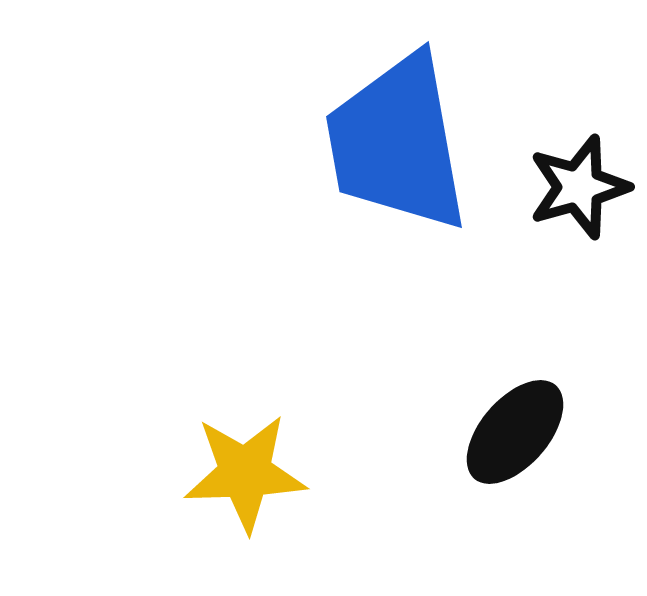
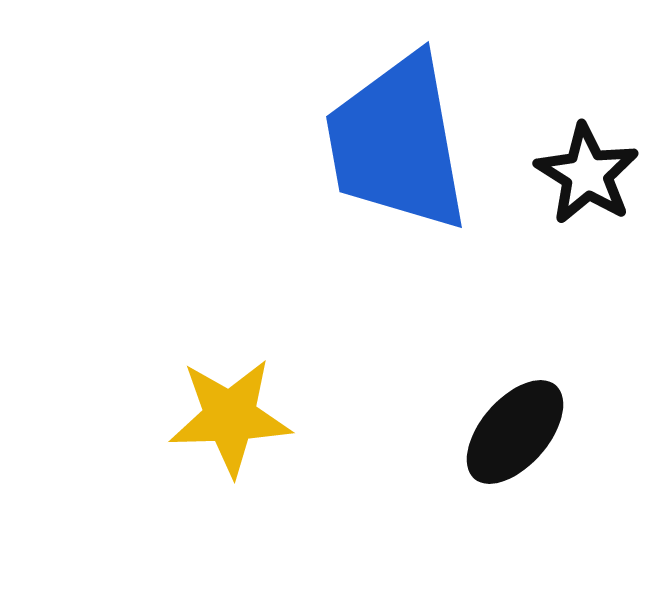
black star: moved 8 px right, 13 px up; rotated 24 degrees counterclockwise
yellow star: moved 15 px left, 56 px up
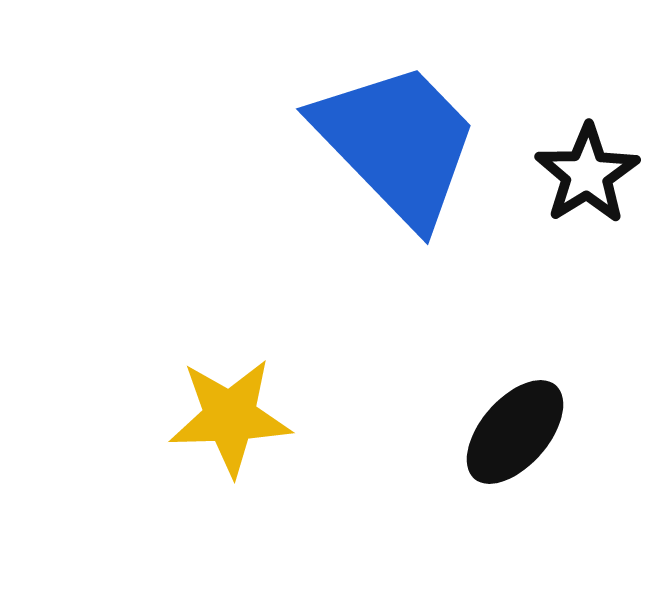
blue trapezoid: rotated 146 degrees clockwise
black star: rotated 8 degrees clockwise
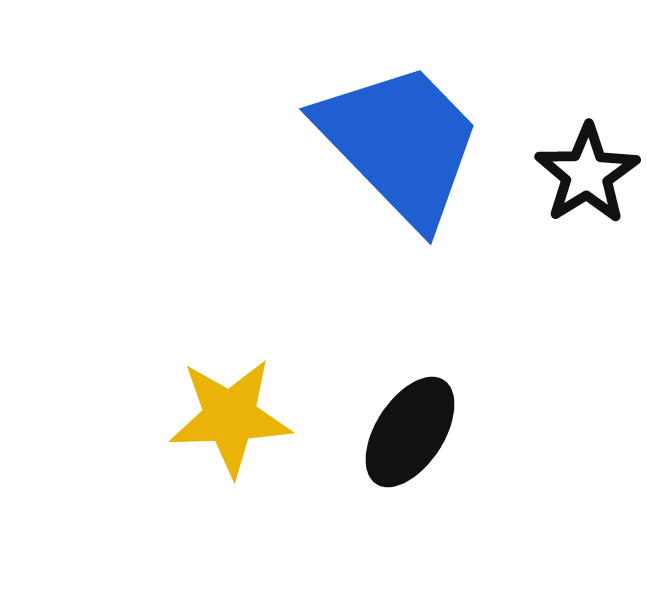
blue trapezoid: moved 3 px right
black ellipse: moved 105 px left; rotated 8 degrees counterclockwise
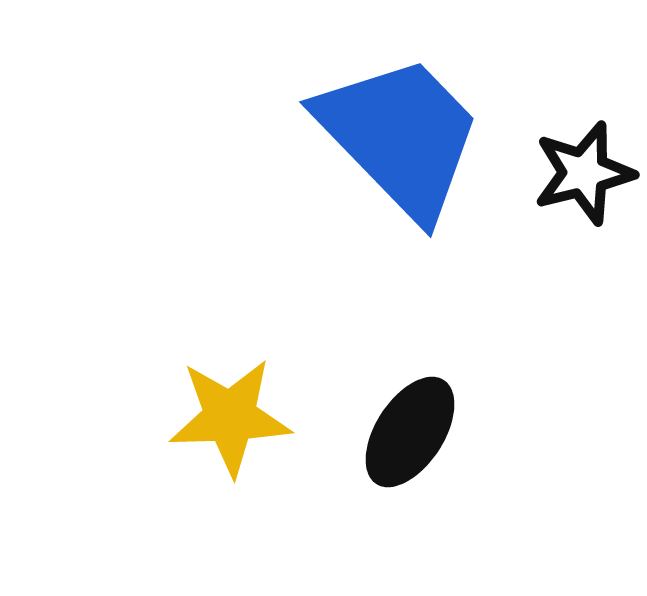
blue trapezoid: moved 7 px up
black star: moved 3 px left, 1 px up; rotated 18 degrees clockwise
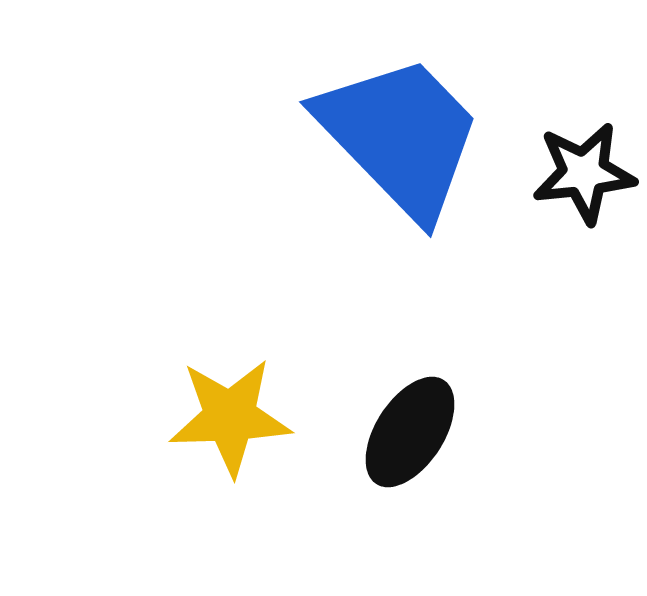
black star: rotated 8 degrees clockwise
